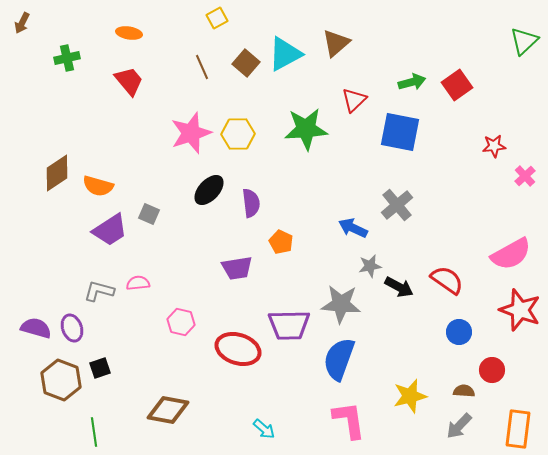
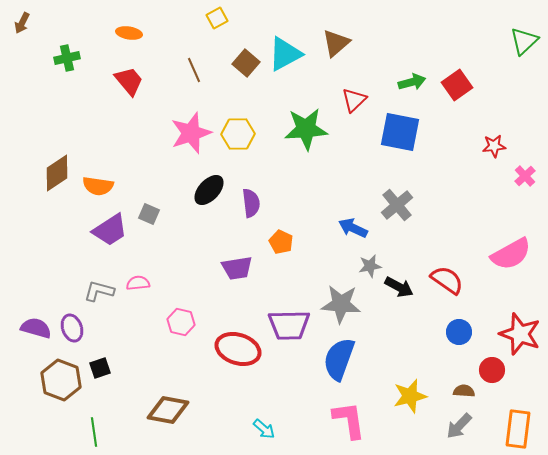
brown line at (202, 67): moved 8 px left, 3 px down
orange semicircle at (98, 186): rotated 8 degrees counterclockwise
red star at (520, 310): moved 24 px down
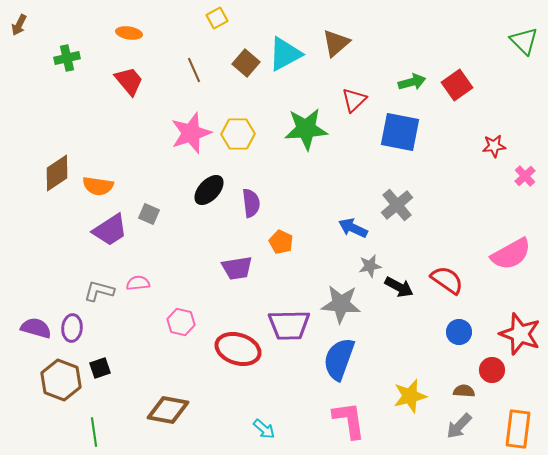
brown arrow at (22, 23): moved 3 px left, 2 px down
green triangle at (524, 41): rotated 32 degrees counterclockwise
purple ellipse at (72, 328): rotated 24 degrees clockwise
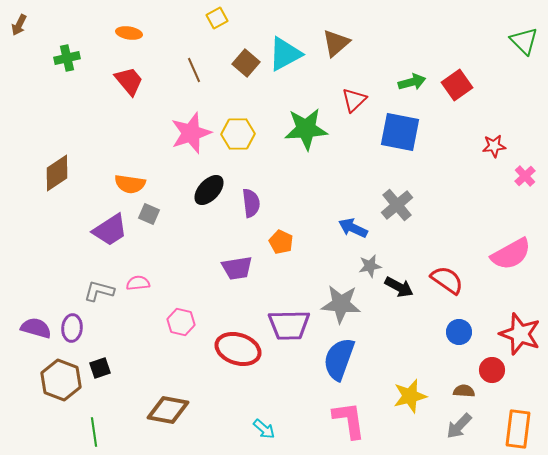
orange semicircle at (98, 186): moved 32 px right, 2 px up
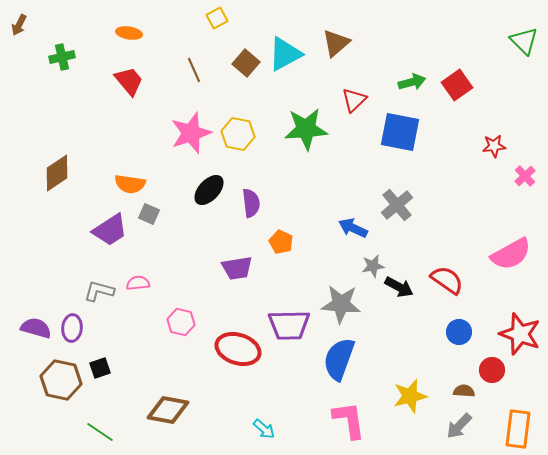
green cross at (67, 58): moved 5 px left, 1 px up
yellow hexagon at (238, 134): rotated 12 degrees clockwise
gray star at (370, 266): moved 3 px right
brown hexagon at (61, 380): rotated 9 degrees counterclockwise
green line at (94, 432): moved 6 px right; rotated 48 degrees counterclockwise
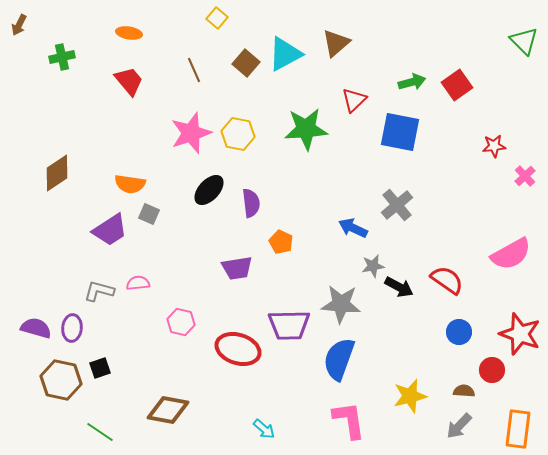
yellow square at (217, 18): rotated 20 degrees counterclockwise
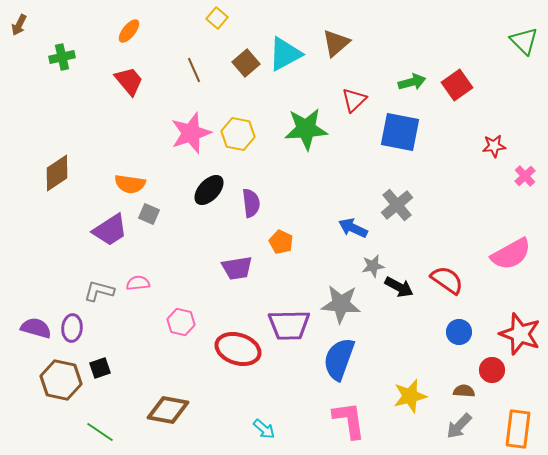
orange ellipse at (129, 33): moved 2 px up; rotated 60 degrees counterclockwise
brown square at (246, 63): rotated 8 degrees clockwise
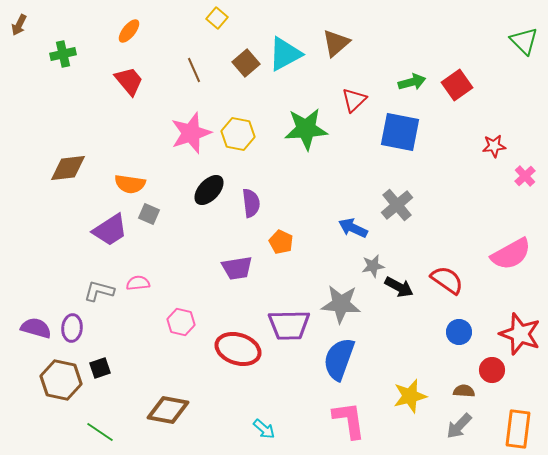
green cross at (62, 57): moved 1 px right, 3 px up
brown diamond at (57, 173): moved 11 px right, 5 px up; rotated 27 degrees clockwise
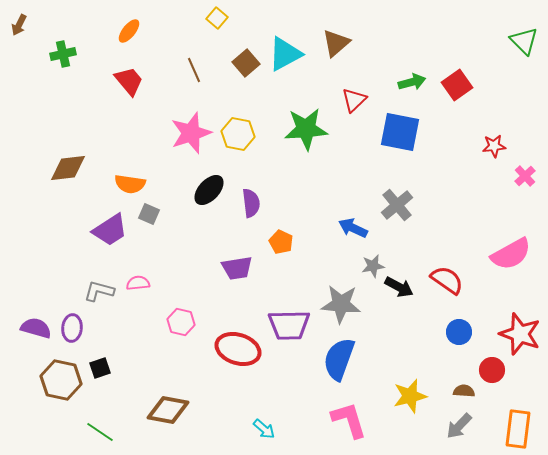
pink L-shape at (349, 420): rotated 9 degrees counterclockwise
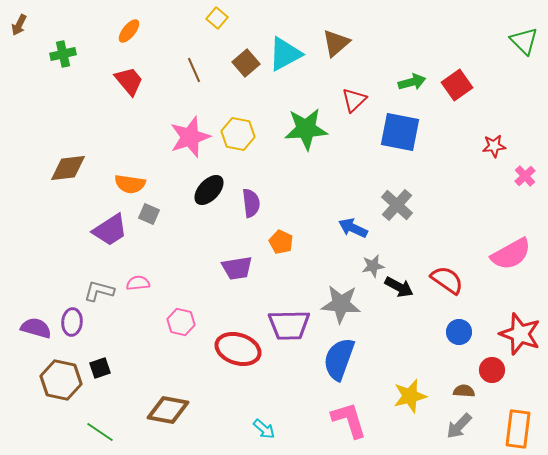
pink star at (191, 133): moved 1 px left, 4 px down
gray cross at (397, 205): rotated 8 degrees counterclockwise
purple ellipse at (72, 328): moved 6 px up
